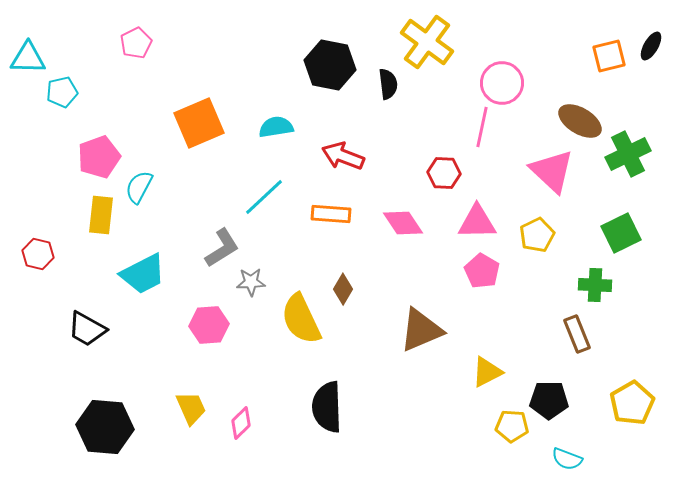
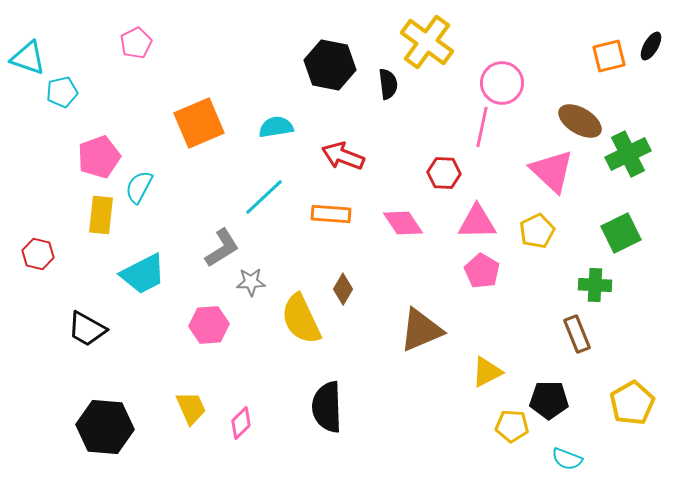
cyan triangle at (28, 58): rotated 18 degrees clockwise
yellow pentagon at (537, 235): moved 4 px up
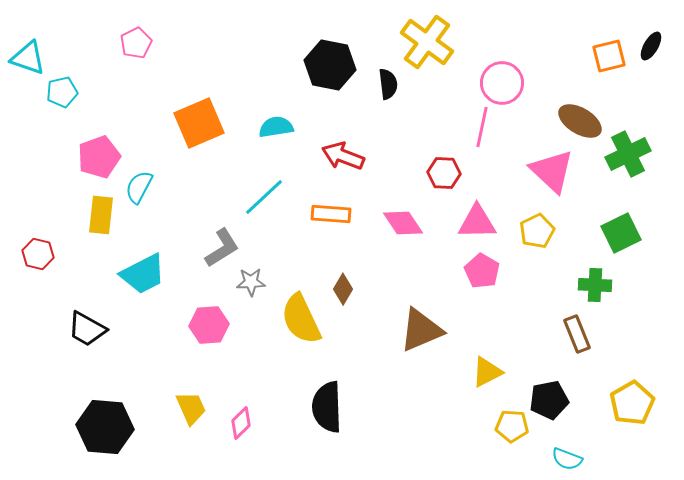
black pentagon at (549, 400): rotated 12 degrees counterclockwise
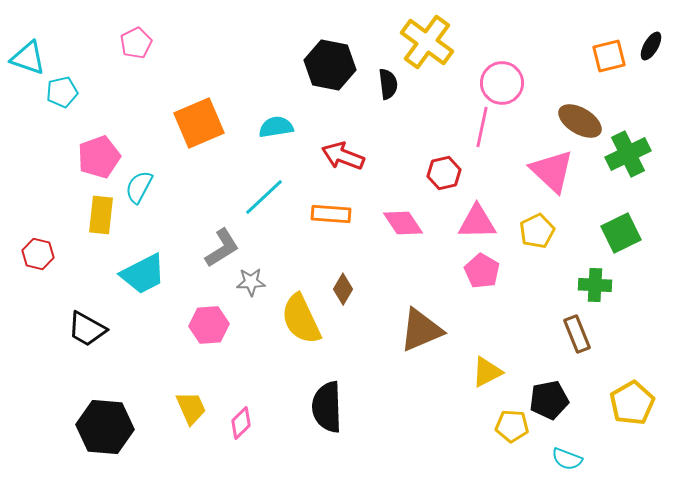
red hexagon at (444, 173): rotated 16 degrees counterclockwise
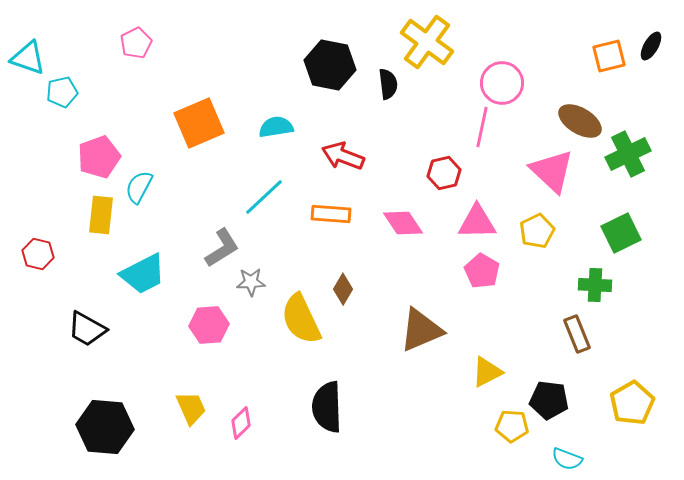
black pentagon at (549, 400): rotated 18 degrees clockwise
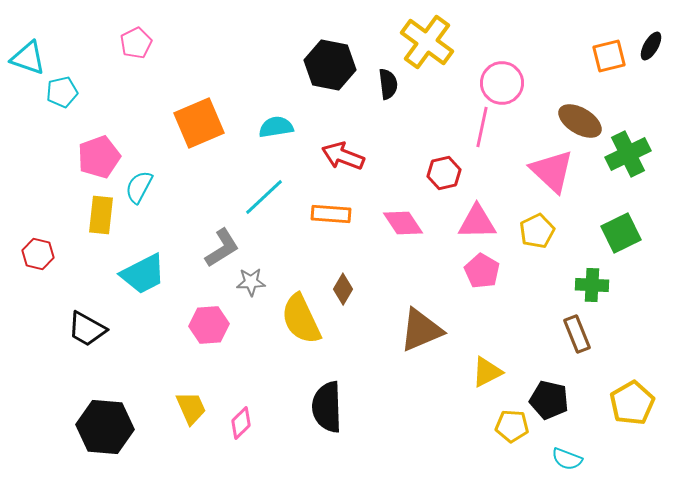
green cross at (595, 285): moved 3 px left
black pentagon at (549, 400): rotated 6 degrees clockwise
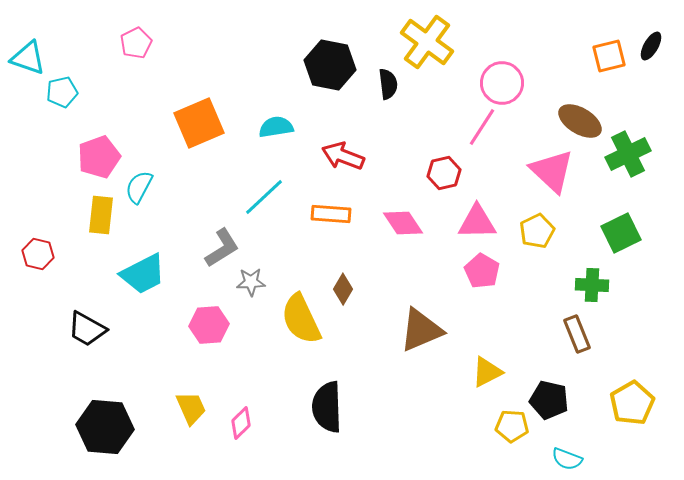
pink line at (482, 127): rotated 21 degrees clockwise
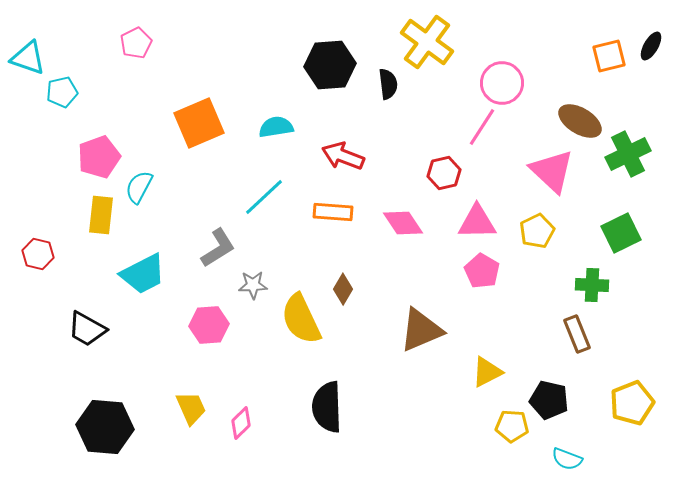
black hexagon at (330, 65): rotated 15 degrees counterclockwise
orange rectangle at (331, 214): moved 2 px right, 2 px up
gray L-shape at (222, 248): moved 4 px left
gray star at (251, 282): moved 2 px right, 3 px down
yellow pentagon at (632, 403): rotated 9 degrees clockwise
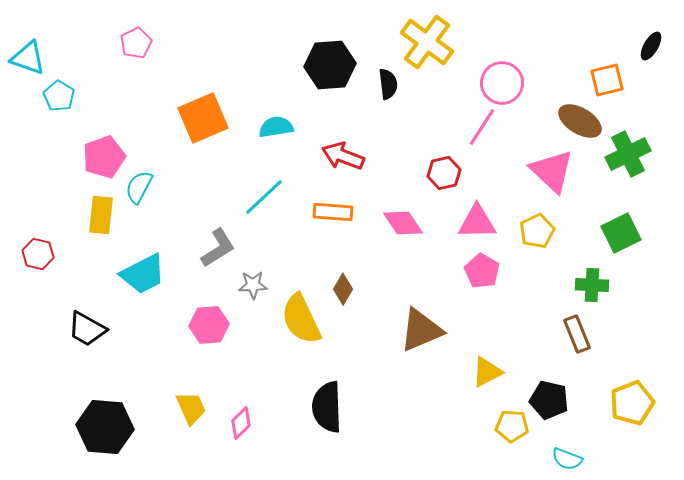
orange square at (609, 56): moved 2 px left, 24 px down
cyan pentagon at (62, 92): moved 3 px left, 4 px down; rotated 28 degrees counterclockwise
orange square at (199, 123): moved 4 px right, 5 px up
pink pentagon at (99, 157): moved 5 px right
